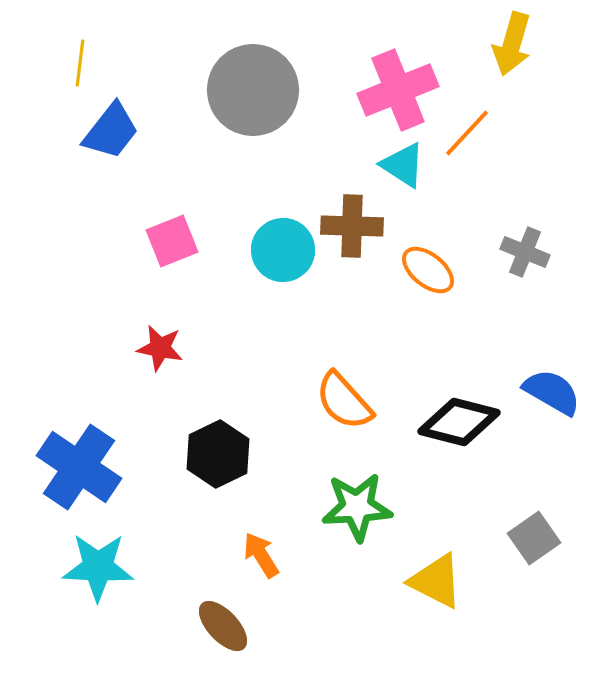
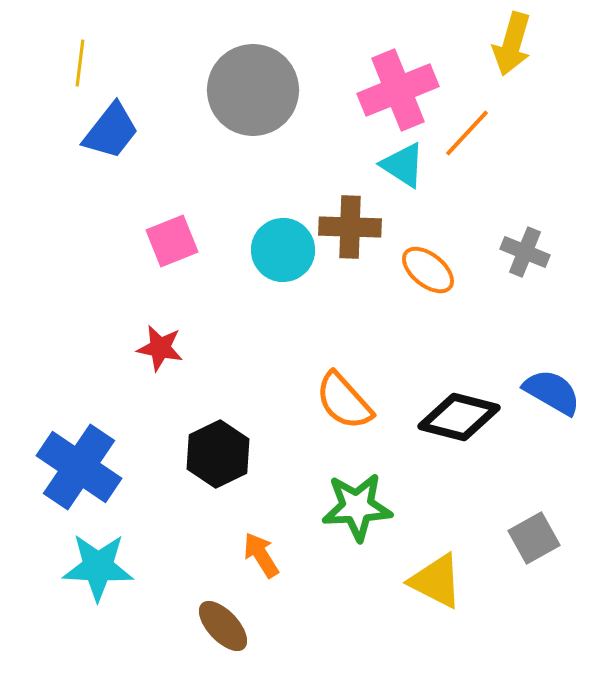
brown cross: moved 2 px left, 1 px down
black diamond: moved 5 px up
gray square: rotated 6 degrees clockwise
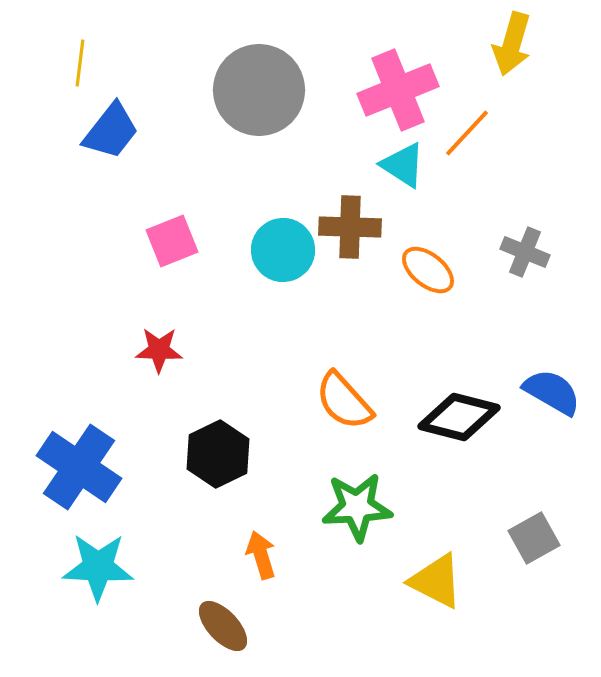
gray circle: moved 6 px right
red star: moved 1 px left, 2 px down; rotated 9 degrees counterclockwise
orange arrow: rotated 15 degrees clockwise
